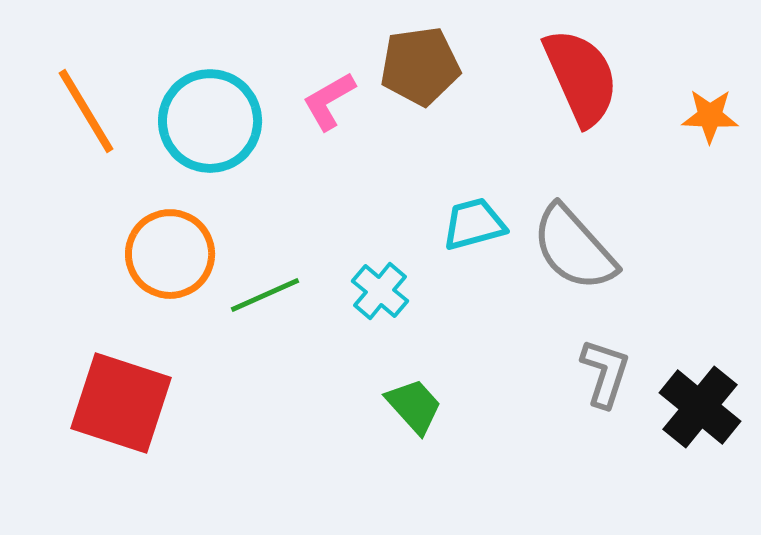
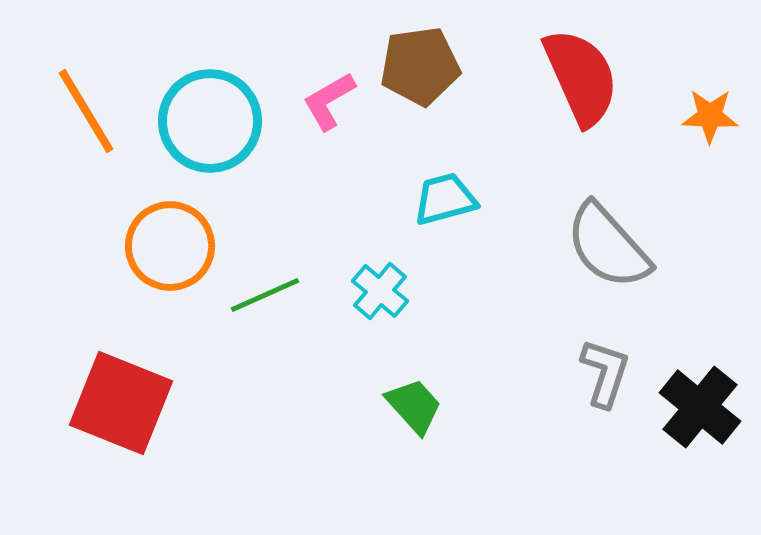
cyan trapezoid: moved 29 px left, 25 px up
gray semicircle: moved 34 px right, 2 px up
orange circle: moved 8 px up
red square: rotated 4 degrees clockwise
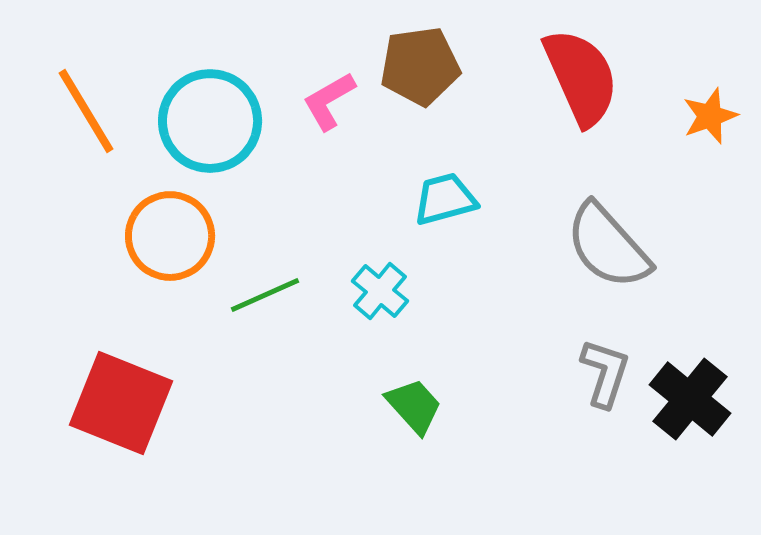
orange star: rotated 22 degrees counterclockwise
orange circle: moved 10 px up
black cross: moved 10 px left, 8 px up
